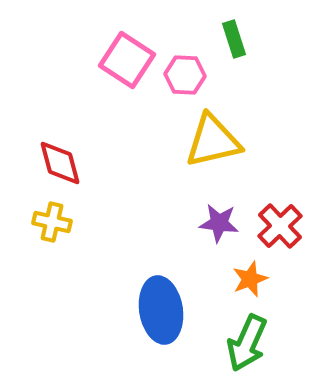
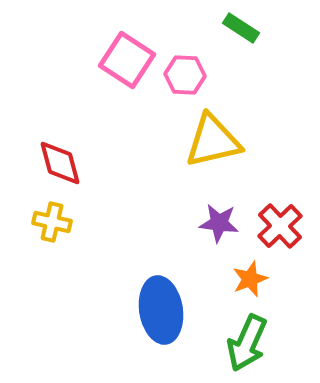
green rectangle: moved 7 px right, 11 px up; rotated 39 degrees counterclockwise
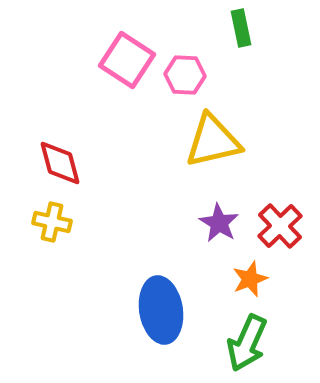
green rectangle: rotated 45 degrees clockwise
purple star: rotated 24 degrees clockwise
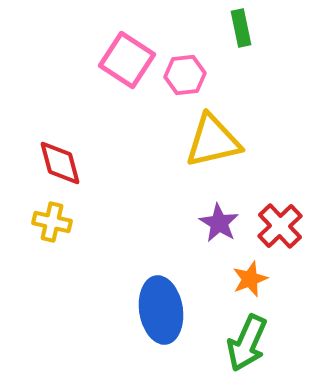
pink hexagon: rotated 9 degrees counterclockwise
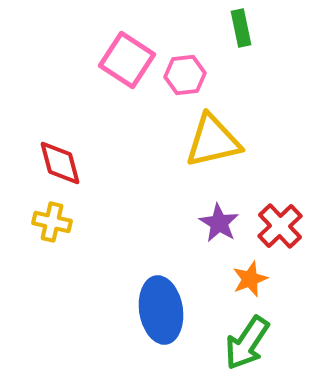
green arrow: rotated 10 degrees clockwise
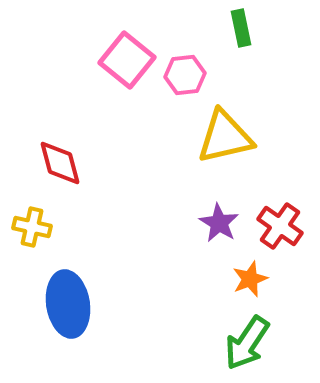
pink square: rotated 6 degrees clockwise
yellow triangle: moved 12 px right, 4 px up
yellow cross: moved 20 px left, 5 px down
red cross: rotated 12 degrees counterclockwise
blue ellipse: moved 93 px left, 6 px up
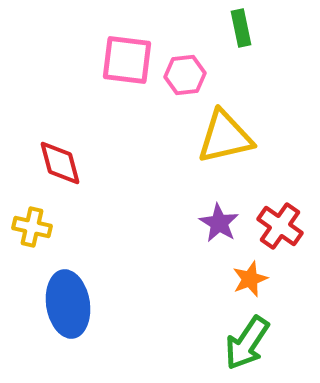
pink square: rotated 32 degrees counterclockwise
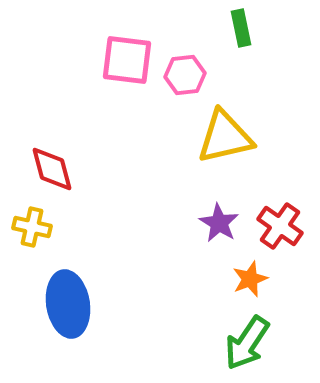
red diamond: moved 8 px left, 6 px down
